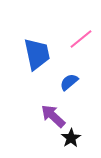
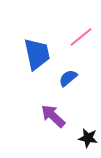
pink line: moved 2 px up
blue semicircle: moved 1 px left, 4 px up
black star: moved 17 px right; rotated 30 degrees counterclockwise
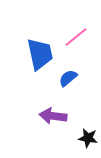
pink line: moved 5 px left
blue trapezoid: moved 3 px right
purple arrow: rotated 36 degrees counterclockwise
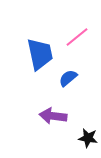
pink line: moved 1 px right
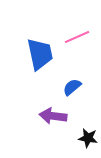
pink line: rotated 15 degrees clockwise
blue semicircle: moved 4 px right, 9 px down
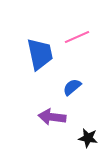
purple arrow: moved 1 px left, 1 px down
